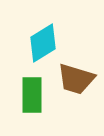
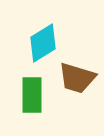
brown trapezoid: moved 1 px right, 1 px up
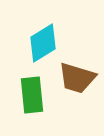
green rectangle: rotated 6 degrees counterclockwise
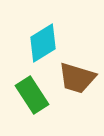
green rectangle: rotated 27 degrees counterclockwise
